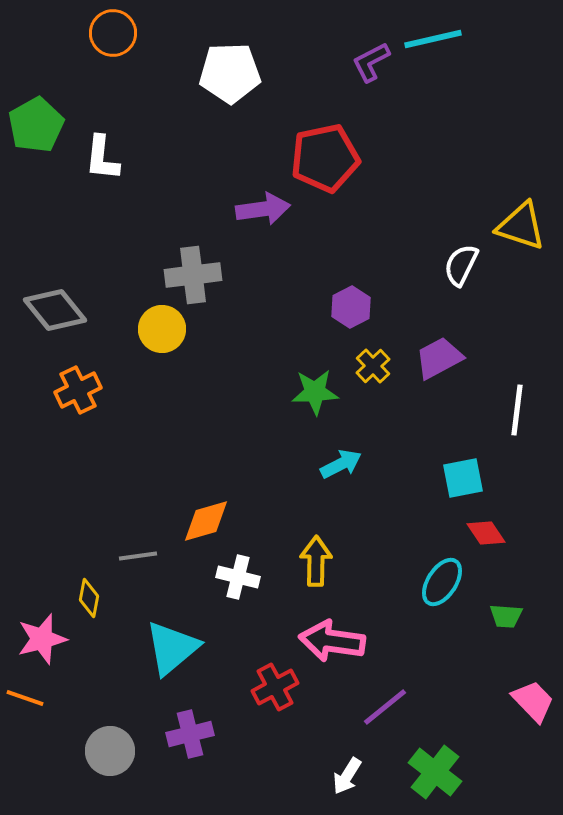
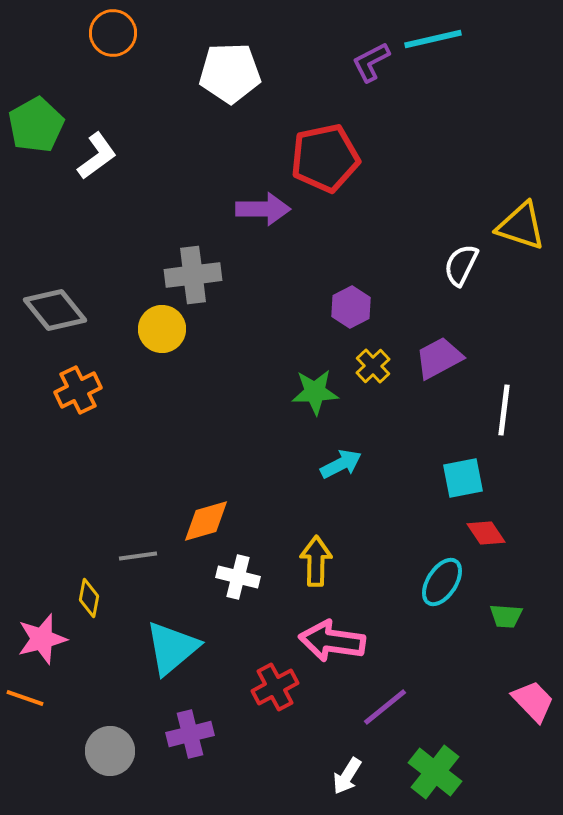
white L-shape: moved 5 px left, 2 px up; rotated 132 degrees counterclockwise
purple arrow: rotated 8 degrees clockwise
white line: moved 13 px left
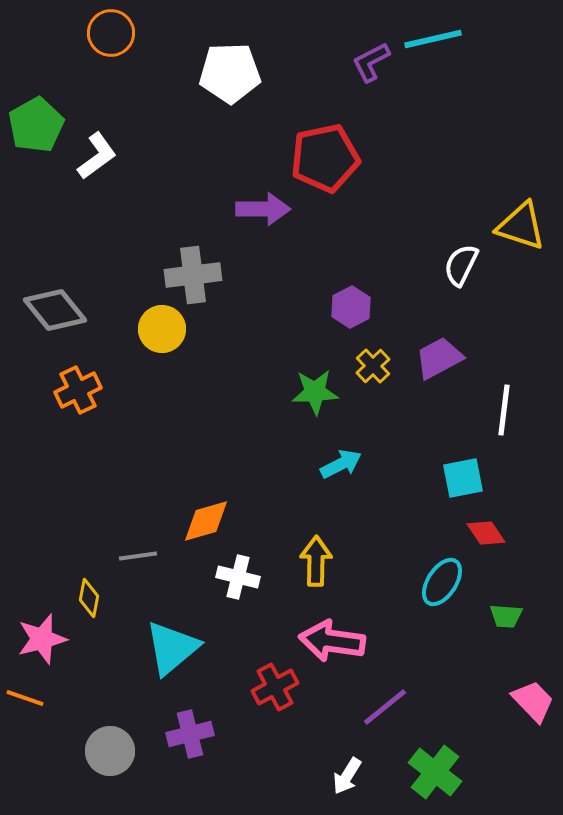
orange circle: moved 2 px left
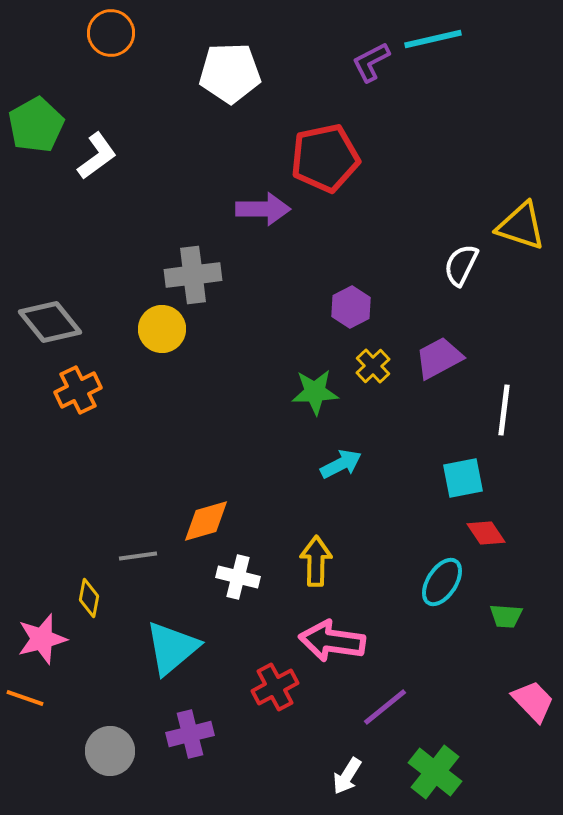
gray diamond: moved 5 px left, 12 px down
